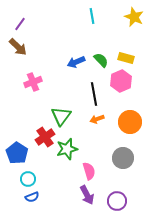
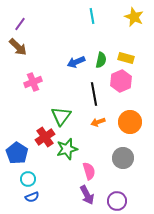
green semicircle: rotated 56 degrees clockwise
orange arrow: moved 1 px right, 3 px down
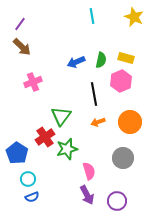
brown arrow: moved 4 px right
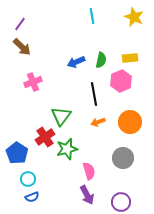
yellow rectangle: moved 4 px right; rotated 21 degrees counterclockwise
purple circle: moved 4 px right, 1 px down
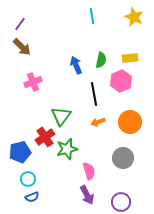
blue arrow: moved 3 px down; rotated 90 degrees clockwise
blue pentagon: moved 3 px right, 1 px up; rotated 25 degrees clockwise
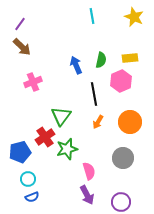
orange arrow: rotated 40 degrees counterclockwise
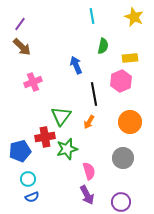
green semicircle: moved 2 px right, 14 px up
orange arrow: moved 9 px left
red cross: rotated 24 degrees clockwise
blue pentagon: moved 1 px up
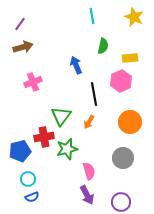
brown arrow: moved 1 px right; rotated 60 degrees counterclockwise
red cross: moved 1 px left
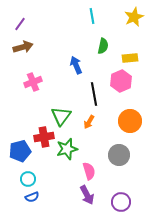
yellow star: rotated 24 degrees clockwise
orange circle: moved 1 px up
gray circle: moved 4 px left, 3 px up
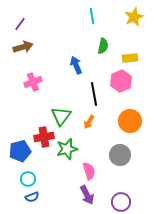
gray circle: moved 1 px right
